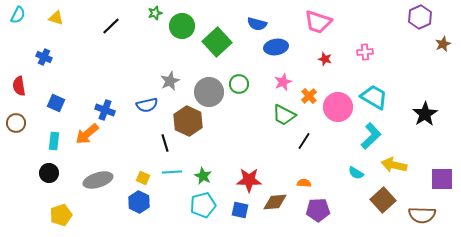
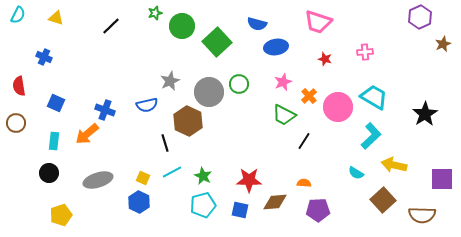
cyan line at (172, 172): rotated 24 degrees counterclockwise
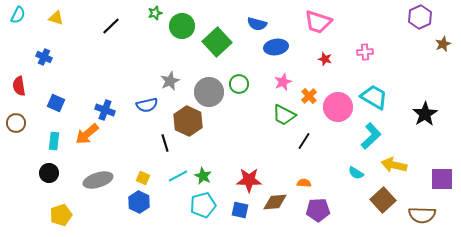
cyan line at (172, 172): moved 6 px right, 4 px down
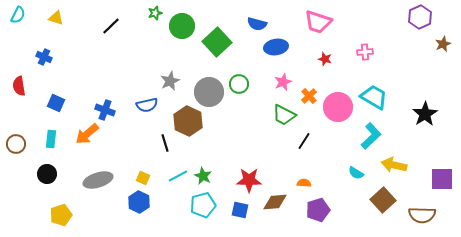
brown circle at (16, 123): moved 21 px down
cyan rectangle at (54, 141): moved 3 px left, 2 px up
black circle at (49, 173): moved 2 px left, 1 px down
purple pentagon at (318, 210): rotated 15 degrees counterclockwise
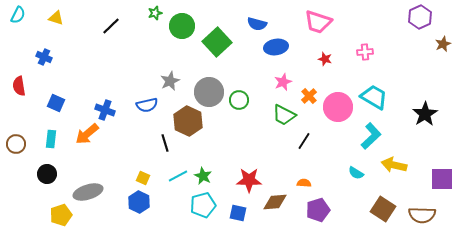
green circle at (239, 84): moved 16 px down
gray ellipse at (98, 180): moved 10 px left, 12 px down
brown square at (383, 200): moved 9 px down; rotated 15 degrees counterclockwise
blue square at (240, 210): moved 2 px left, 3 px down
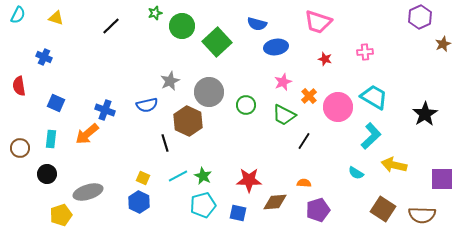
green circle at (239, 100): moved 7 px right, 5 px down
brown circle at (16, 144): moved 4 px right, 4 px down
